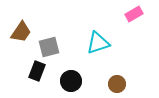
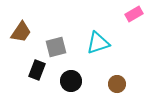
gray square: moved 7 px right
black rectangle: moved 1 px up
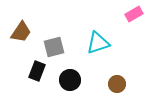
gray square: moved 2 px left
black rectangle: moved 1 px down
black circle: moved 1 px left, 1 px up
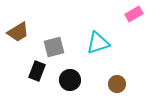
brown trapezoid: moved 3 px left; rotated 25 degrees clockwise
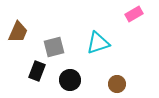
brown trapezoid: rotated 35 degrees counterclockwise
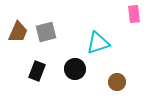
pink rectangle: rotated 66 degrees counterclockwise
gray square: moved 8 px left, 15 px up
black circle: moved 5 px right, 11 px up
brown circle: moved 2 px up
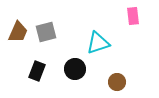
pink rectangle: moved 1 px left, 2 px down
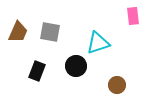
gray square: moved 4 px right; rotated 25 degrees clockwise
black circle: moved 1 px right, 3 px up
brown circle: moved 3 px down
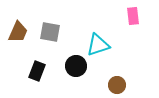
cyan triangle: moved 2 px down
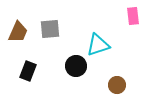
gray square: moved 3 px up; rotated 15 degrees counterclockwise
black rectangle: moved 9 px left
